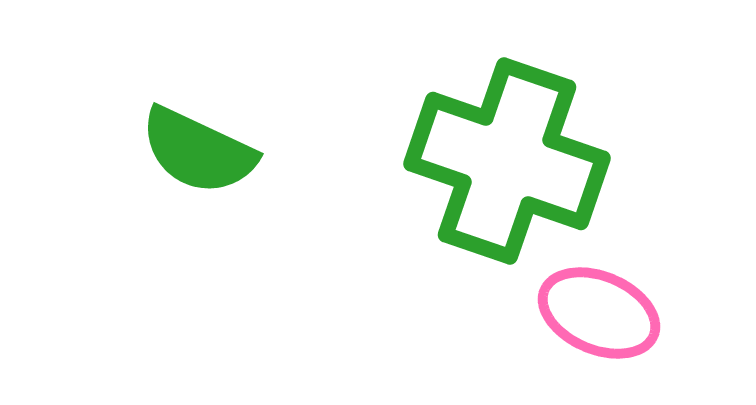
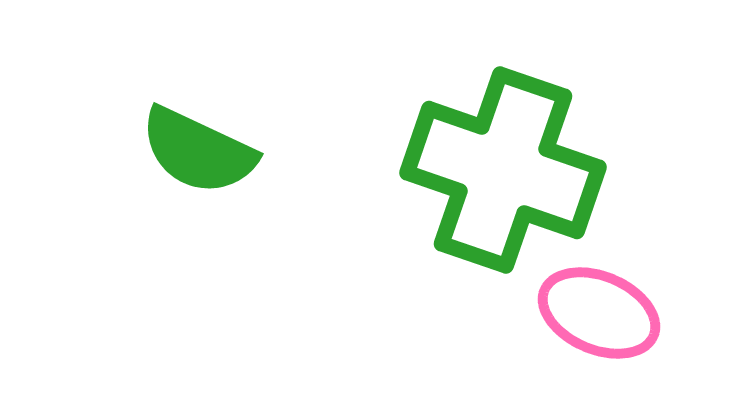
green cross: moved 4 px left, 9 px down
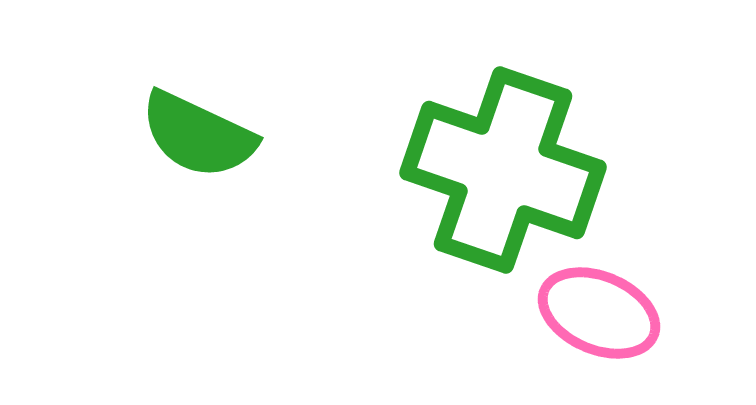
green semicircle: moved 16 px up
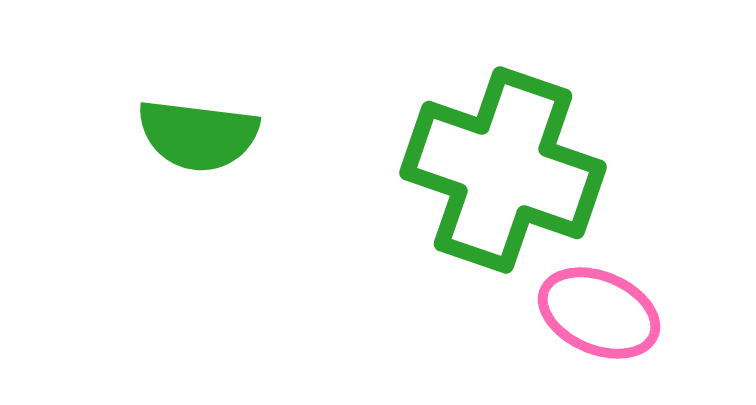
green semicircle: rotated 18 degrees counterclockwise
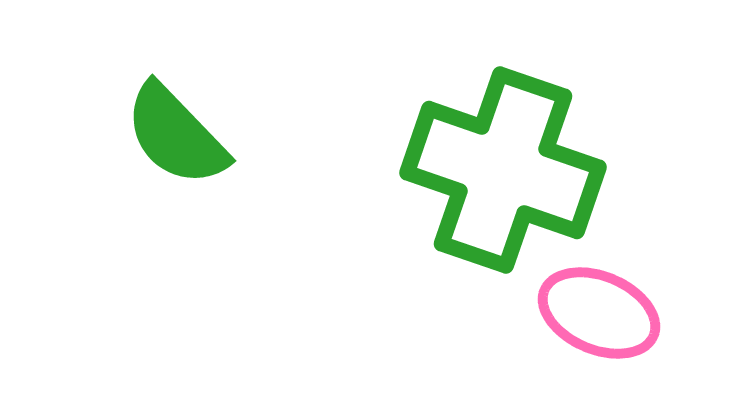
green semicircle: moved 22 px left; rotated 39 degrees clockwise
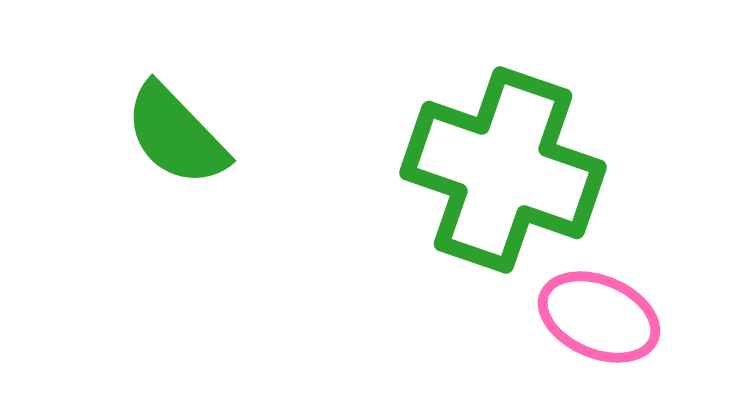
pink ellipse: moved 4 px down
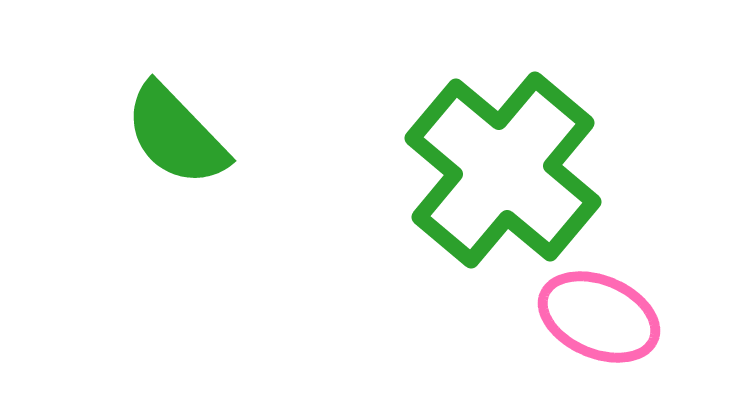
green cross: rotated 21 degrees clockwise
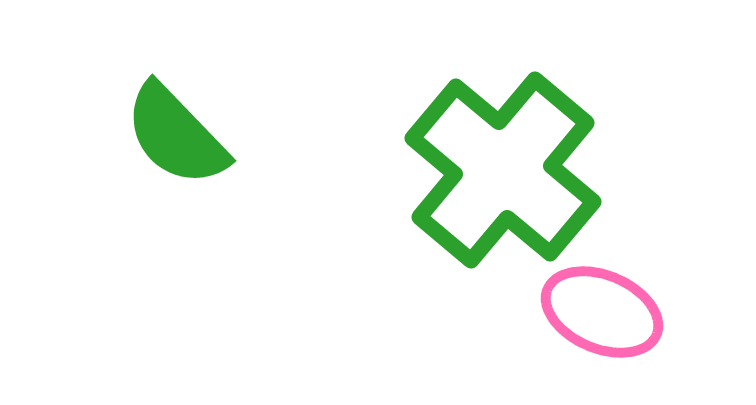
pink ellipse: moved 3 px right, 5 px up
